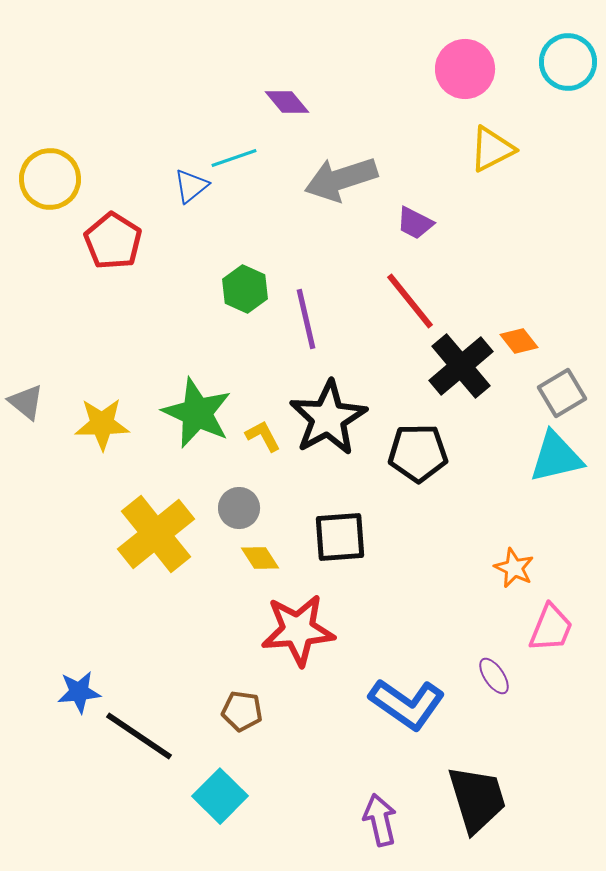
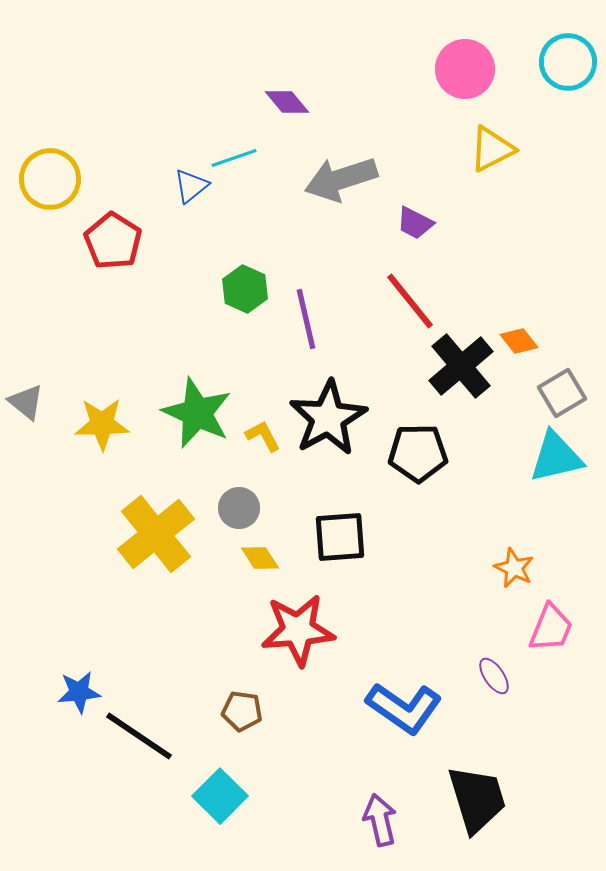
blue L-shape: moved 3 px left, 4 px down
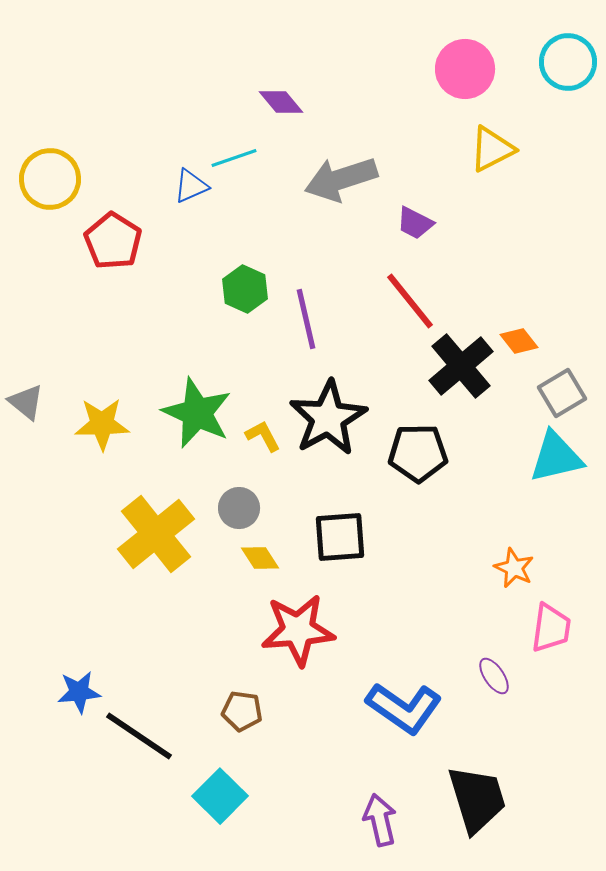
purple diamond: moved 6 px left
blue triangle: rotated 15 degrees clockwise
pink trapezoid: rotated 14 degrees counterclockwise
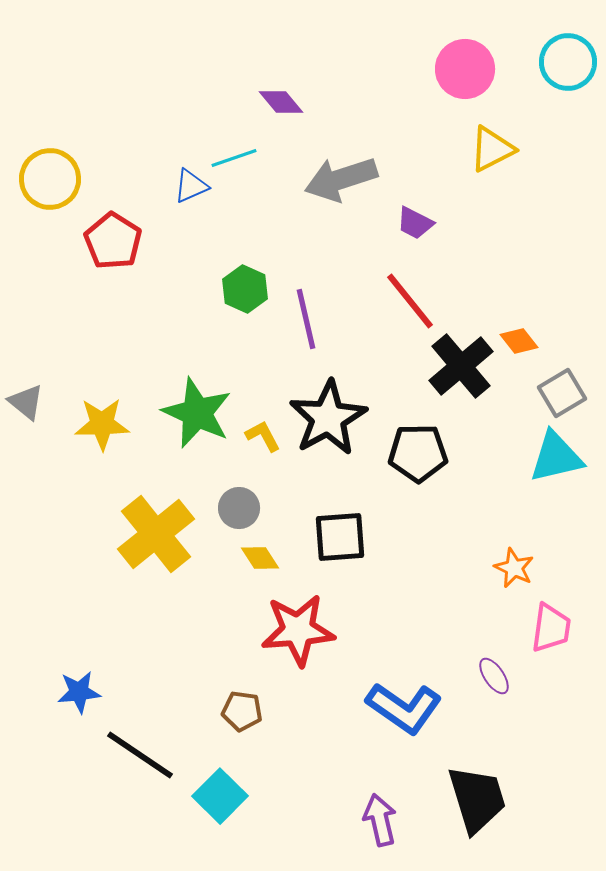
black line: moved 1 px right, 19 px down
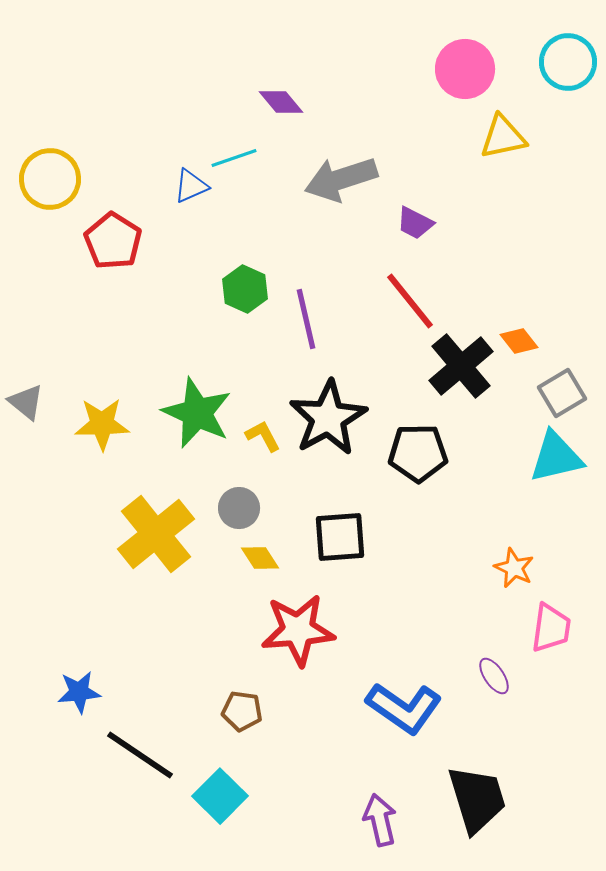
yellow triangle: moved 11 px right, 12 px up; rotated 15 degrees clockwise
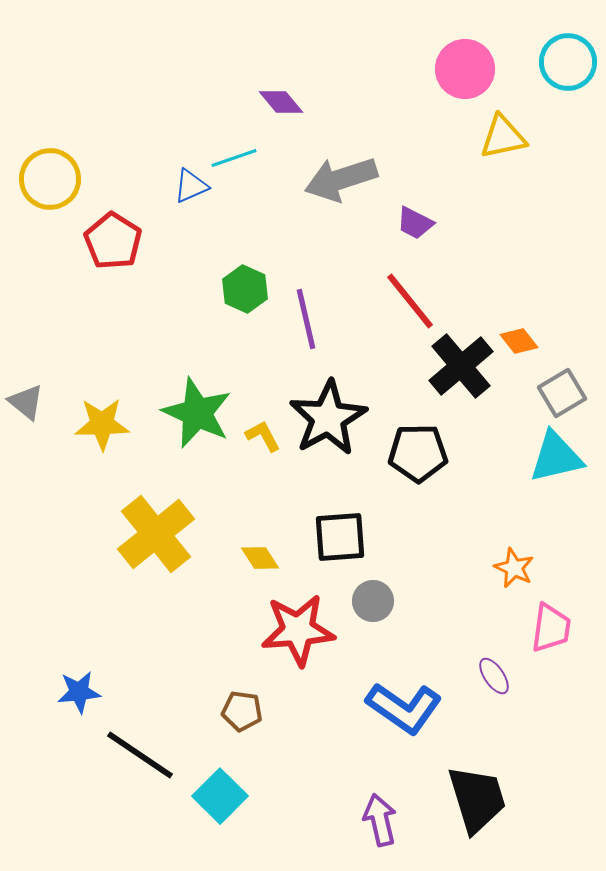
gray circle: moved 134 px right, 93 px down
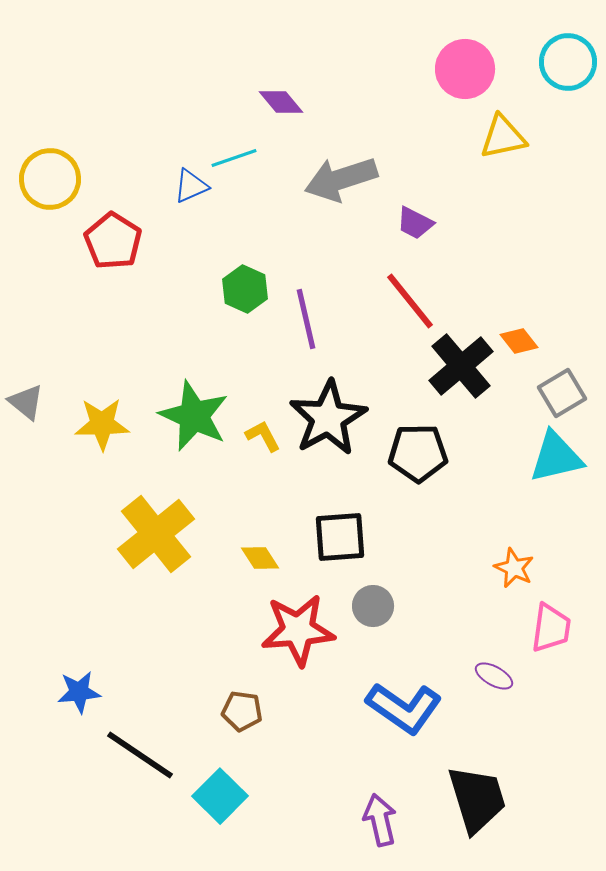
green star: moved 3 px left, 3 px down
gray circle: moved 5 px down
purple ellipse: rotated 27 degrees counterclockwise
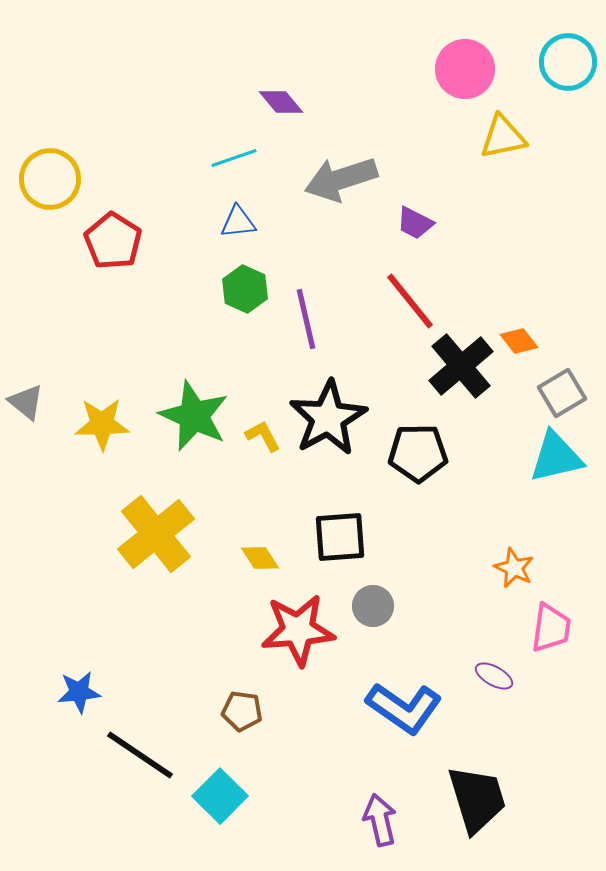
blue triangle: moved 47 px right, 36 px down; rotated 18 degrees clockwise
